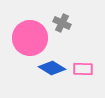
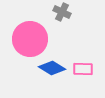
gray cross: moved 11 px up
pink circle: moved 1 px down
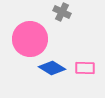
pink rectangle: moved 2 px right, 1 px up
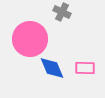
blue diamond: rotated 36 degrees clockwise
